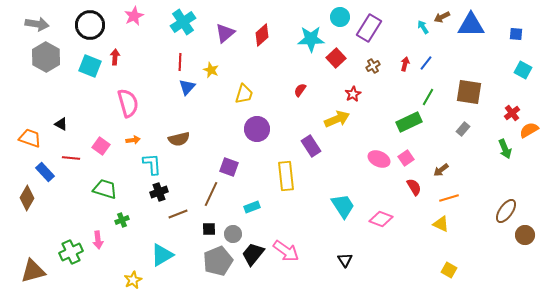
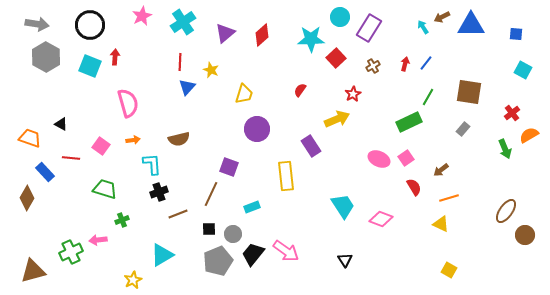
pink star at (134, 16): moved 8 px right
orange semicircle at (529, 130): moved 5 px down
pink arrow at (98, 240): rotated 90 degrees clockwise
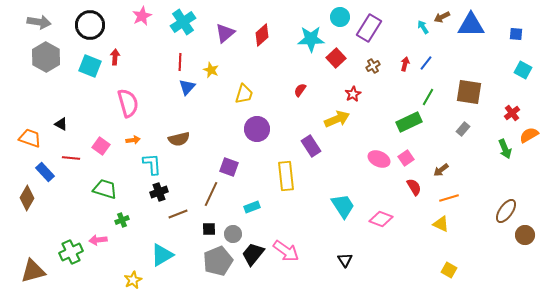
gray arrow at (37, 24): moved 2 px right, 2 px up
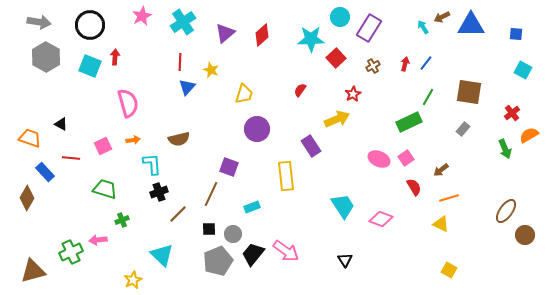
pink square at (101, 146): moved 2 px right; rotated 30 degrees clockwise
brown line at (178, 214): rotated 24 degrees counterclockwise
cyan triangle at (162, 255): rotated 45 degrees counterclockwise
